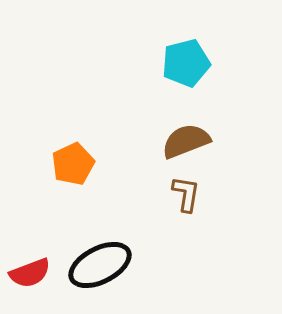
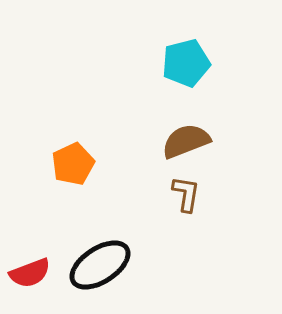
black ellipse: rotated 6 degrees counterclockwise
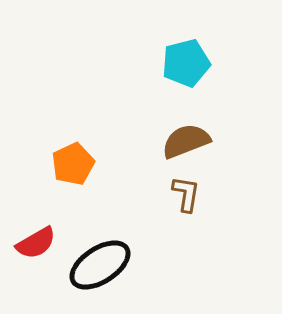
red semicircle: moved 6 px right, 30 px up; rotated 9 degrees counterclockwise
